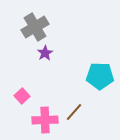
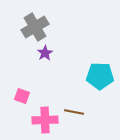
pink square: rotated 28 degrees counterclockwise
brown line: rotated 60 degrees clockwise
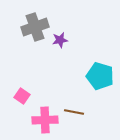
gray cross: rotated 12 degrees clockwise
purple star: moved 15 px right, 13 px up; rotated 21 degrees clockwise
cyan pentagon: rotated 16 degrees clockwise
pink square: rotated 14 degrees clockwise
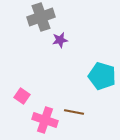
gray cross: moved 6 px right, 10 px up
cyan pentagon: moved 2 px right
pink cross: rotated 20 degrees clockwise
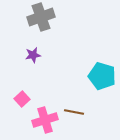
purple star: moved 27 px left, 15 px down
pink square: moved 3 px down; rotated 14 degrees clockwise
pink cross: rotated 35 degrees counterclockwise
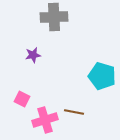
gray cross: moved 13 px right; rotated 16 degrees clockwise
pink square: rotated 21 degrees counterclockwise
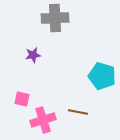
gray cross: moved 1 px right, 1 px down
pink square: rotated 14 degrees counterclockwise
brown line: moved 4 px right
pink cross: moved 2 px left
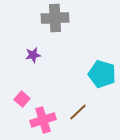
cyan pentagon: moved 2 px up
pink square: rotated 28 degrees clockwise
brown line: rotated 54 degrees counterclockwise
